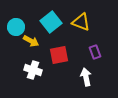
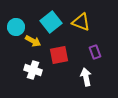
yellow arrow: moved 2 px right
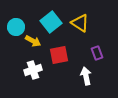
yellow triangle: moved 1 px left, 1 px down; rotated 12 degrees clockwise
purple rectangle: moved 2 px right, 1 px down
white cross: rotated 36 degrees counterclockwise
white arrow: moved 1 px up
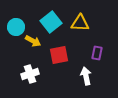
yellow triangle: rotated 30 degrees counterclockwise
purple rectangle: rotated 32 degrees clockwise
white cross: moved 3 px left, 4 px down
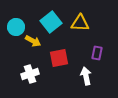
red square: moved 3 px down
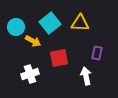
cyan square: moved 1 px left, 1 px down
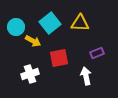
purple rectangle: rotated 56 degrees clockwise
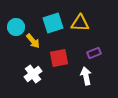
cyan square: moved 3 px right; rotated 20 degrees clockwise
yellow arrow: rotated 21 degrees clockwise
purple rectangle: moved 3 px left
white cross: moved 3 px right; rotated 18 degrees counterclockwise
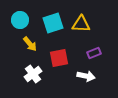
yellow triangle: moved 1 px right, 1 px down
cyan circle: moved 4 px right, 7 px up
yellow arrow: moved 3 px left, 3 px down
white arrow: rotated 114 degrees clockwise
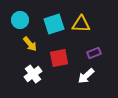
cyan square: moved 1 px right, 1 px down
white arrow: rotated 126 degrees clockwise
